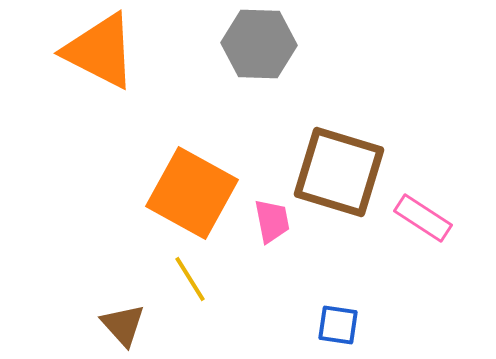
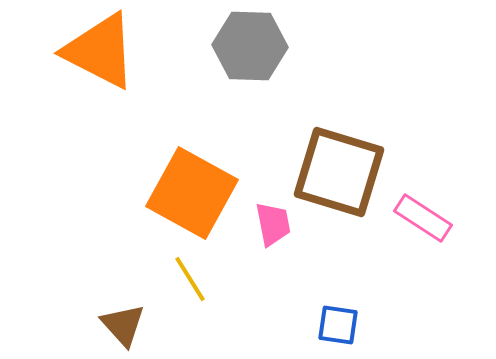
gray hexagon: moved 9 px left, 2 px down
pink trapezoid: moved 1 px right, 3 px down
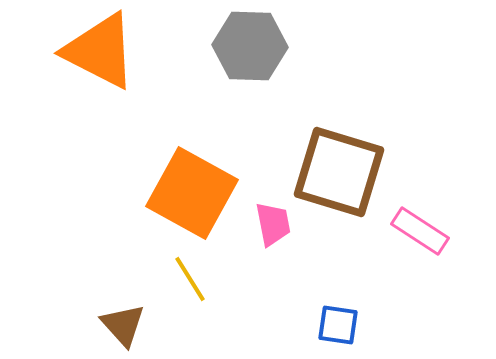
pink rectangle: moved 3 px left, 13 px down
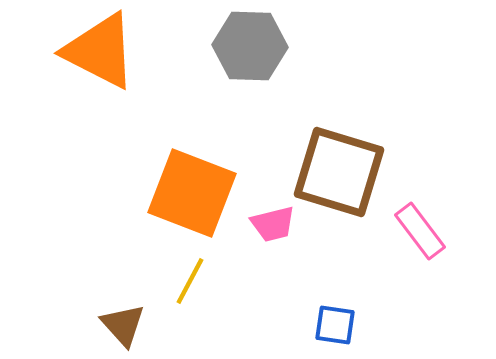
orange square: rotated 8 degrees counterclockwise
pink trapezoid: rotated 87 degrees clockwise
pink rectangle: rotated 20 degrees clockwise
yellow line: moved 2 px down; rotated 60 degrees clockwise
blue square: moved 3 px left
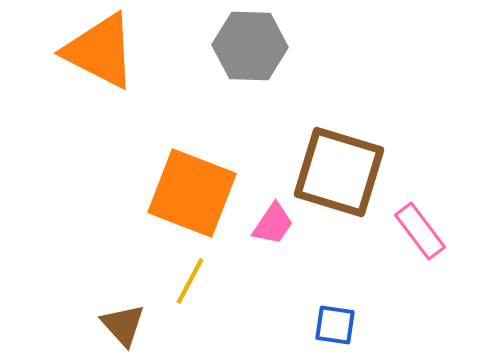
pink trapezoid: rotated 42 degrees counterclockwise
